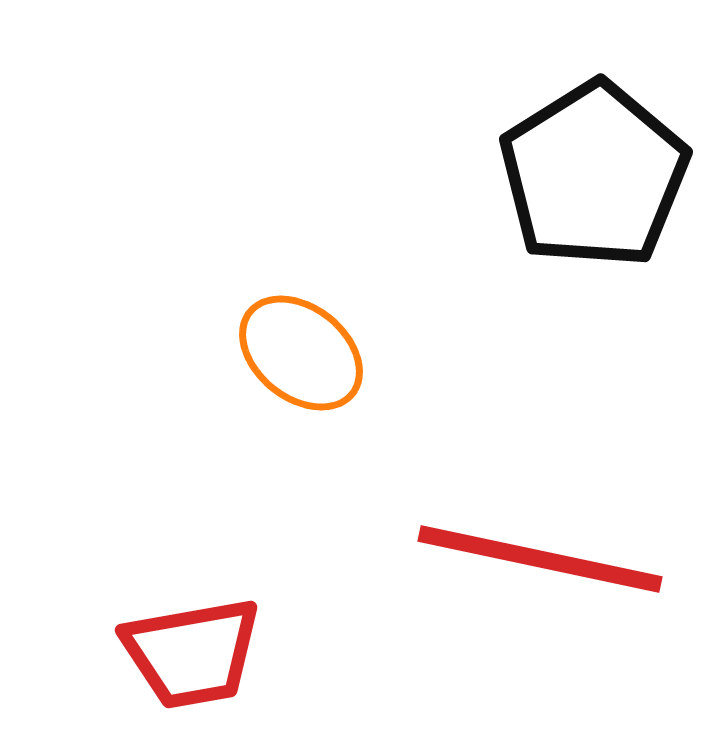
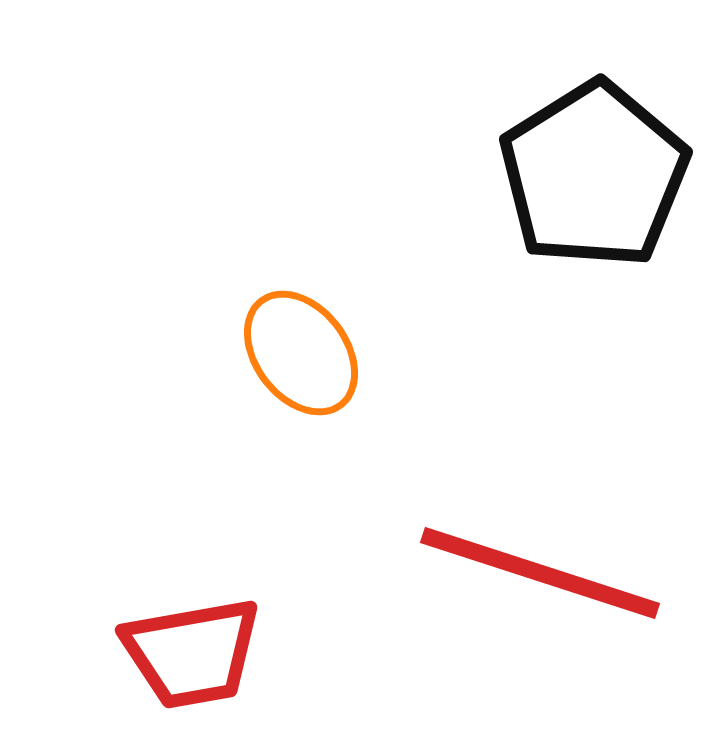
orange ellipse: rotated 14 degrees clockwise
red line: moved 14 px down; rotated 6 degrees clockwise
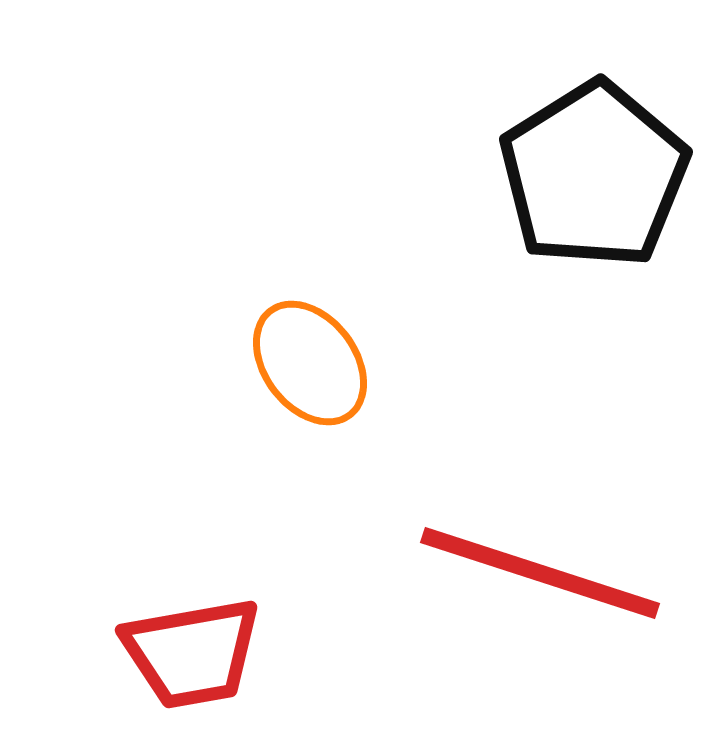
orange ellipse: moved 9 px right, 10 px down
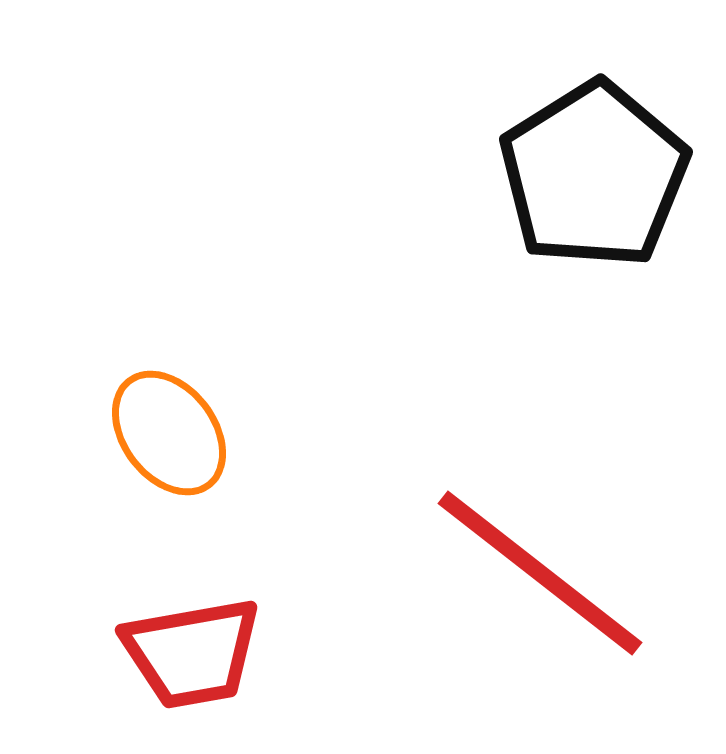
orange ellipse: moved 141 px left, 70 px down
red line: rotated 20 degrees clockwise
